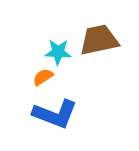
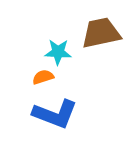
brown trapezoid: moved 2 px right, 7 px up
orange semicircle: rotated 15 degrees clockwise
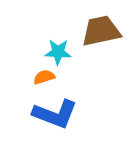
brown trapezoid: moved 2 px up
orange semicircle: moved 1 px right
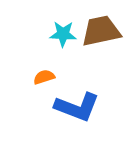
cyan star: moved 5 px right, 18 px up
blue L-shape: moved 22 px right, 7 px up
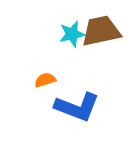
cyan star: moved 9 px right; rotated 16 degrees counterclockwise
orange semicircle: moved 1 px right, 3 px down
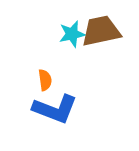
orange semicircle: rotated 100 degrees clockwise
blue L-shape: moved 22 px left, 2 px down
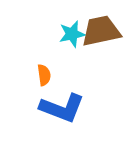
orange semicircle: moved 1 px left, 5 px up
blue L-shape: moved 7 px right, 1 px up
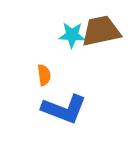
cyan star: moved 1 px down; rotated 16 degrees clockwise
blue L-shape: moved 2 px right, 1 px down
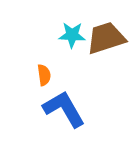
brown trapezoid: moved 5 px right, 7 px down; rotated 6 degrees counterclockwise
blue L-shape: rotated 141 degrees counterclockwise
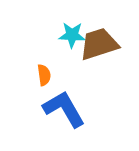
brown trapezoid: moved 7 px left, 6 px down
